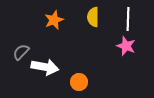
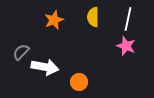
white line: rotated 10 degrees clockwise
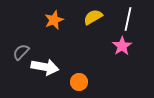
yellow semicircle: rotated 60 degrees clockwise
pink star: moved 4 px left; rotated 18 degrees clockwise
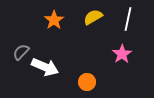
orange star: rotated 12 degrees counterclockwise
pink star: moved 8 px down
white arrow: rotated 12 degrees clockwise
orange circle: moved 8 px right
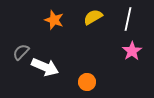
orange star: rotated 18 degrees counterclockwise
pink star: moved 10 px right, 3 px up
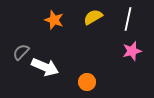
pink star: rotated 18 degrees clockwise
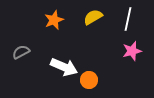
orange star: rotated 30 degrees clockwise
gray semicircle: rotated 18 degrees clockwise
white arrow: moved 19 px right
orange circle: moved 2 px right, 2 px up
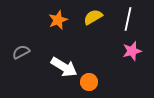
orange star: moved 4 px right
white arrow: rotated 8 degrees clockwise
orange circle: moved 2 px down
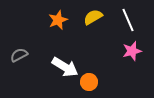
white line: moved 1 px down; rotated 35 degrees counterclockwise
gray semicircle: moved 2 px left, 3 px down
white arrow: moved 1 px right
